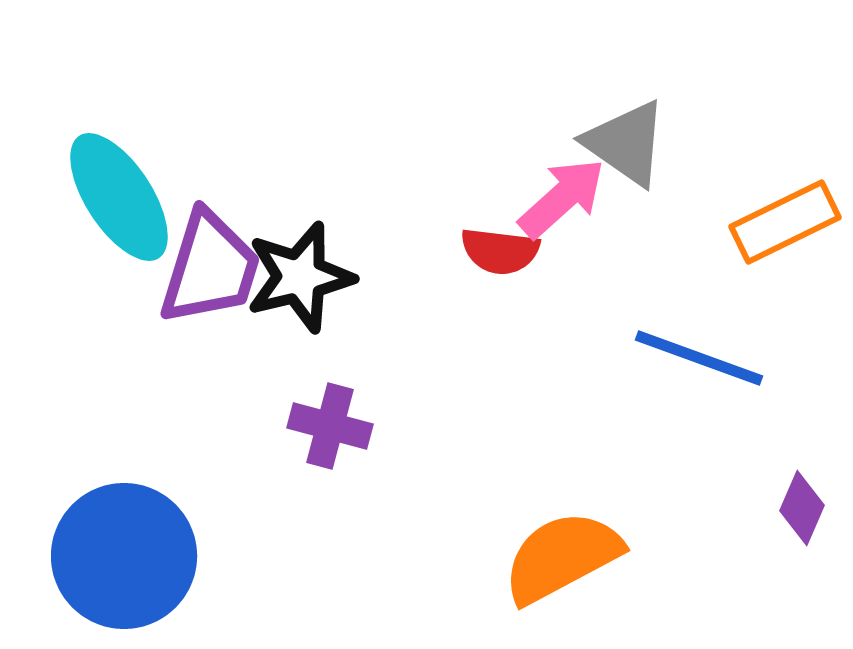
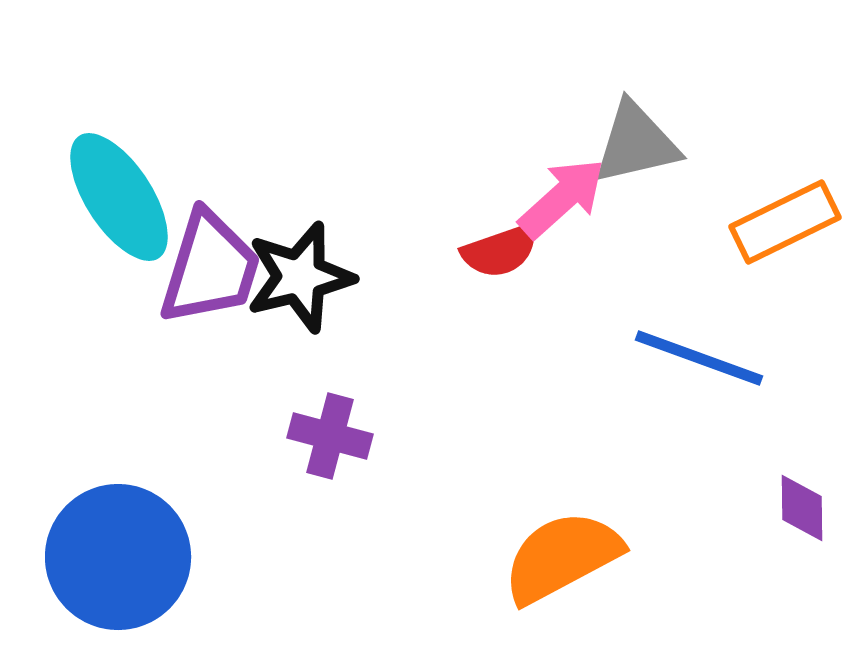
gray triangle: moved 10 px right; rotated 48 degrees counterclockwise
red semicircle: rotated 26 degrees counterclockwise
purple cross: moved 10 px down
purple diamond: rotated 24 degrees counterclockwise
blue circle: moved 6 px left, 1 px down
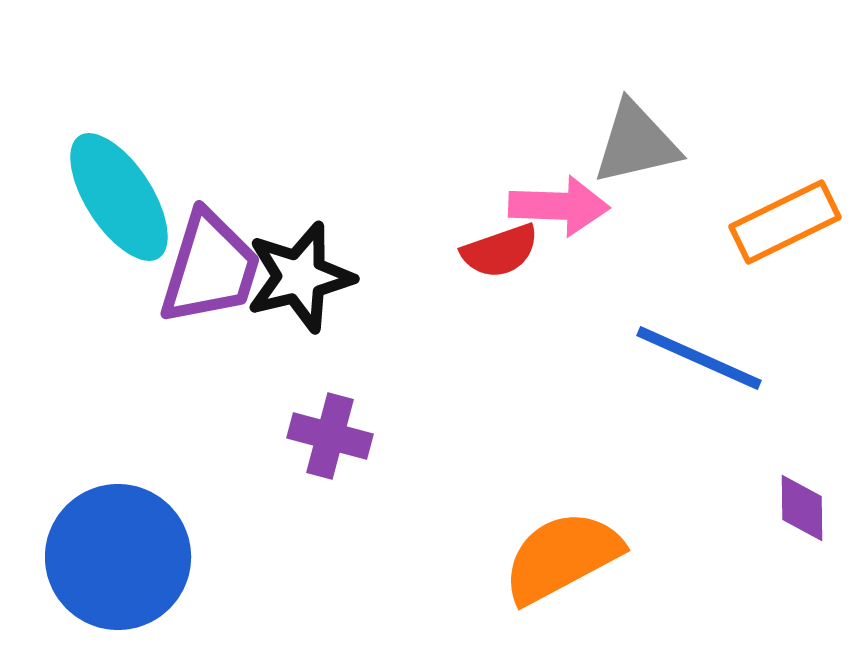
pink arrow: moved 3 px left, 8 px down; rotated 44 degrees clockwise
blue line: rotated 4 degrees clockwise
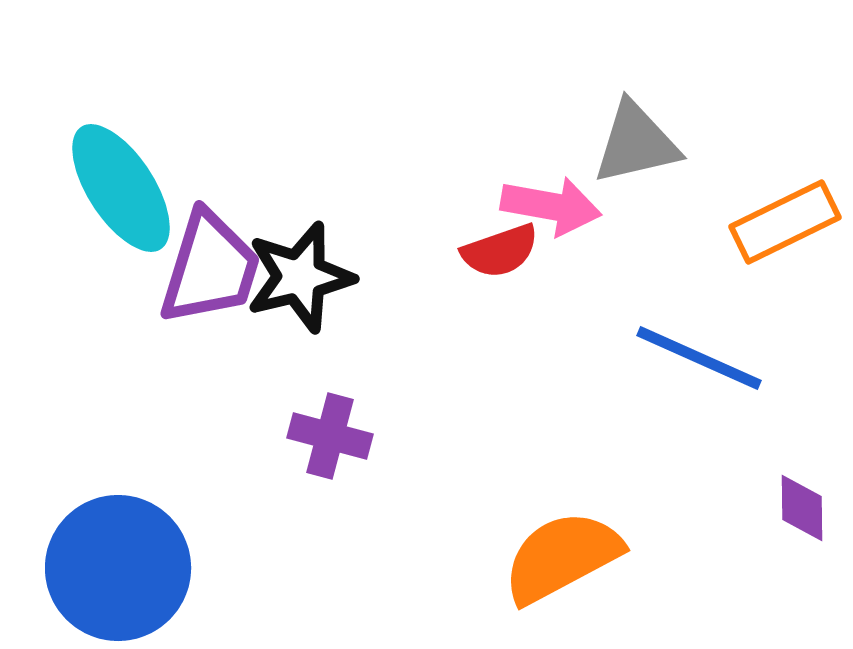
cyan ellipse: moved 2 px right, 9 px up
pink arrow: moved 8 px left; rotated 8 degrees clockwise
blue circle: moved 11 px down
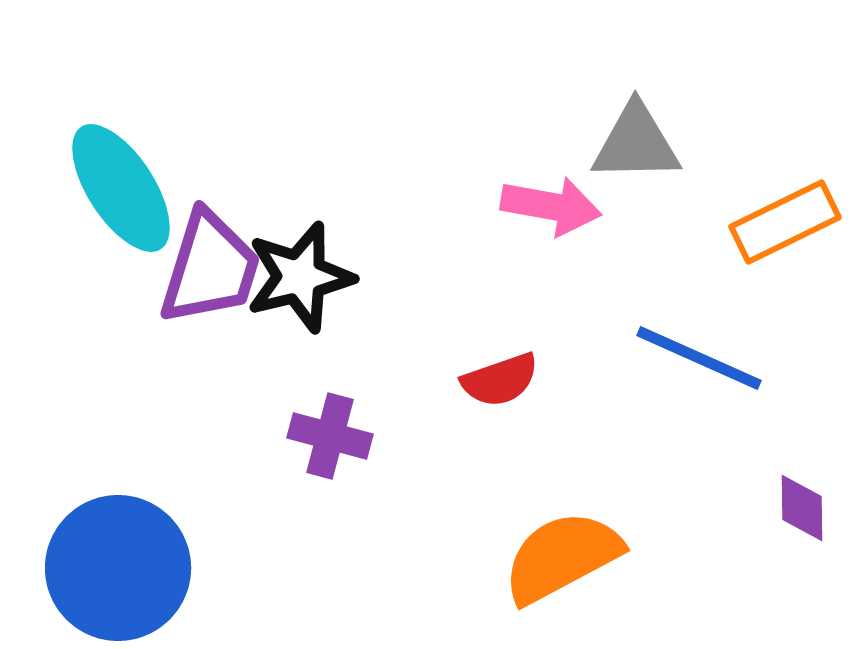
gray triangle: rotated 12 degrees clockwise
red semicircle: moved 129 px down
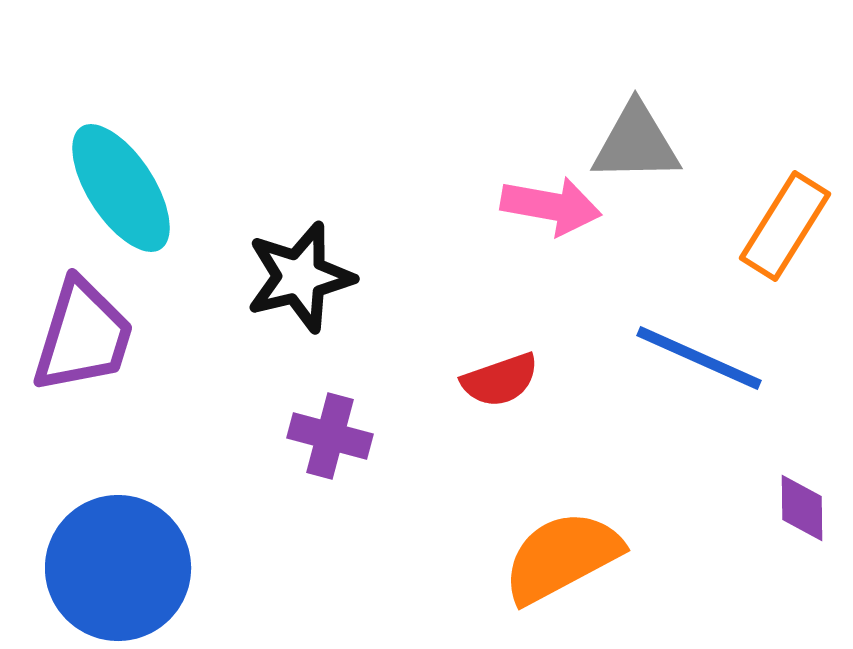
orange rectangle: moved 4 px down; rotated 32 degrees counterclockwise
purple trapezoid: moved 127 px left, 68 px down
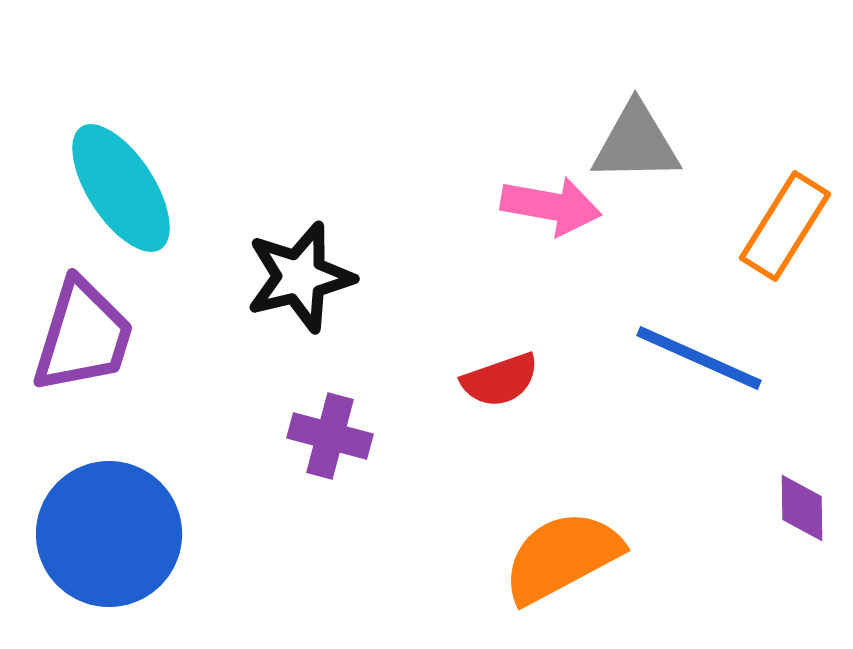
blue circle: moved 9 px left, 34 px up
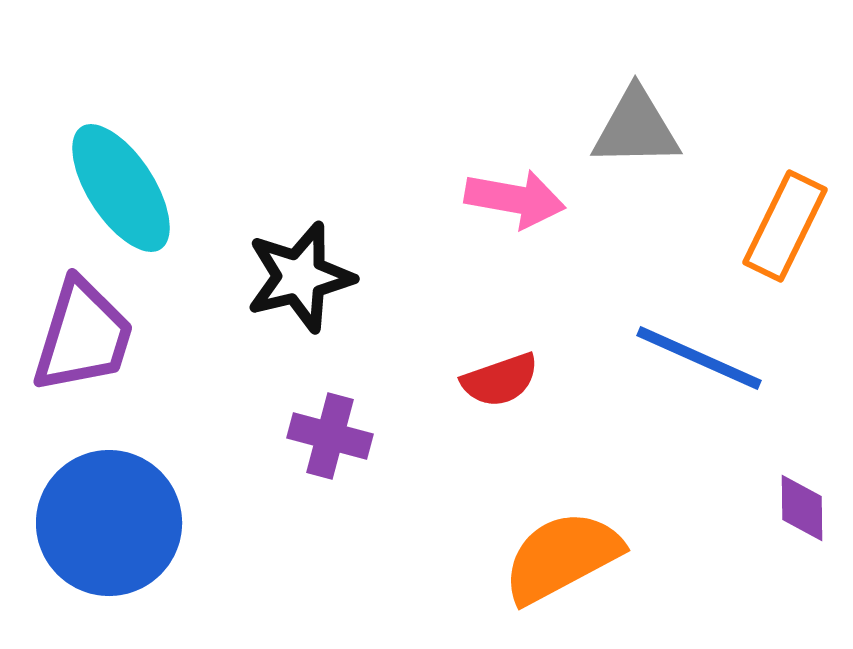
gray triangle: moved 15 px up
pink arrow: moved 36 px left, 7 px up
orange rectangle: rotated 6 degrees counterclockwise
blue circle: moved 11 px up
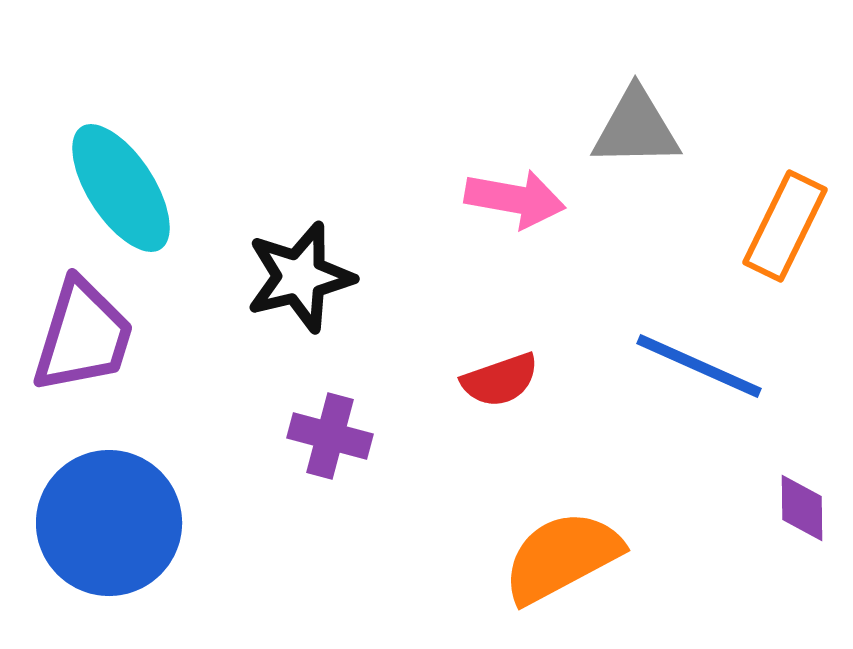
blue line: moved 8 px down
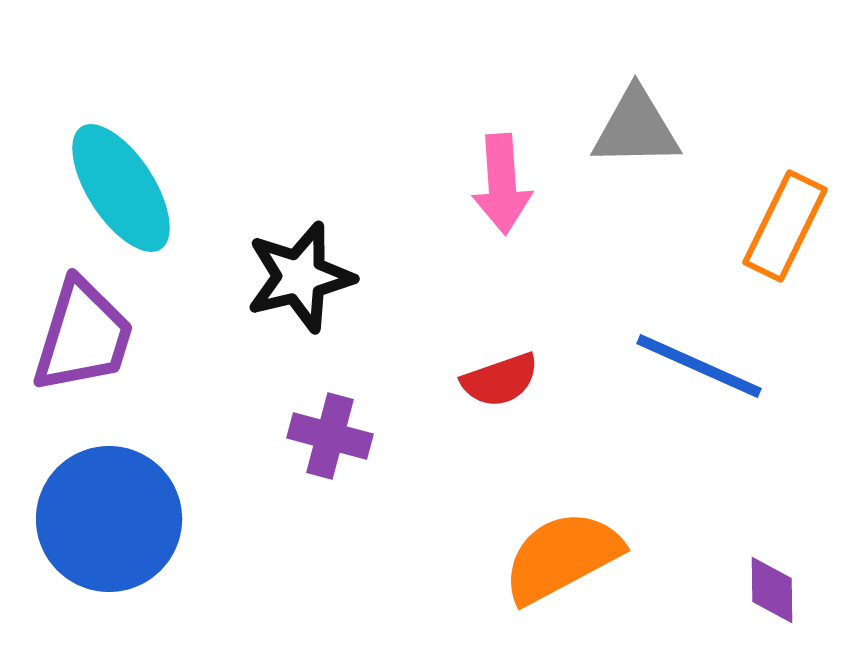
pink arrow: moved 13 px left, 15 px up; rotated 76 degrees clockwise
purple diamond: moved 30 px left, 82 px down
blue circle: moved 4 px up
